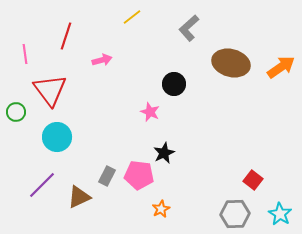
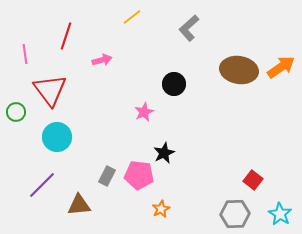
brown ellipse: moved 8 px right, 7 px down; rotated 6 degrees counterclockwise
pink star: moved 6 px left; rotated 24 degrees clockwise
brown triangle: moved 8 px down; rotated 20 degrees clockwise
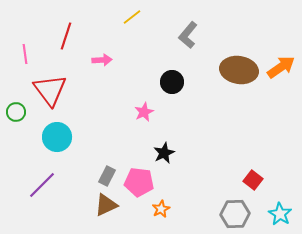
gray L-shape: moved 1 px left, 7 px down; rotated 8 degrees counterclockwise
pink arrow: rotated 12 degrees clockwise
black circle: moved 2 px left, 2 px up
pink pentagon: moved 7 px down
brown triangle: moved 27 px right; rotated 20 degrees counterclockwise
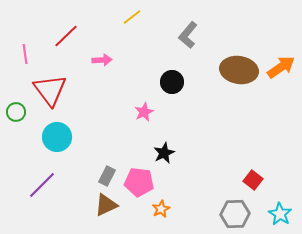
red line: rotated 28 degrees clockwise
